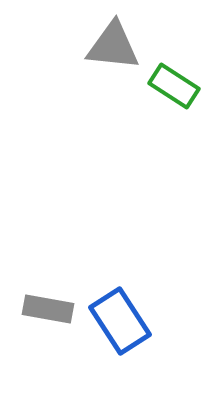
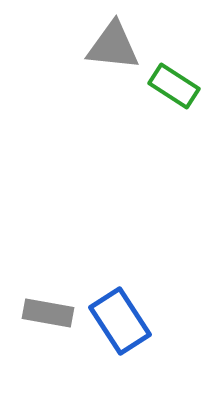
gray rectangle: moved 4 px down
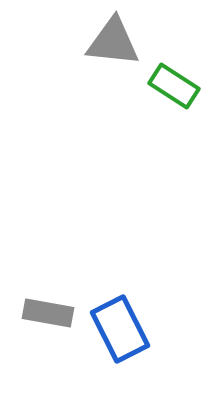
gray triangle: moved 4 px up
blue rectangle: moved 8 px down; rotated 6 degrees clockwise
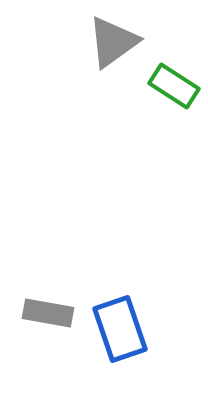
gray triangle: rotated 42 degrees counterclockwise
blue rectangle: rotated 8 degrees clockwise
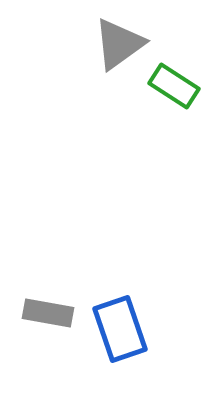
gray triangle: moved 6 px right, 2 px down
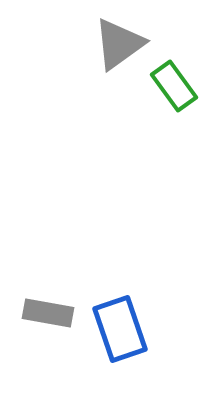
green rectangle: rotated 21 degrees clockwise
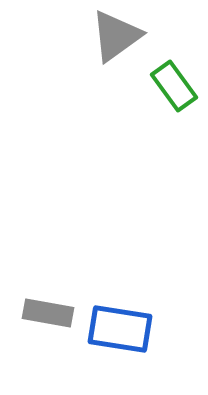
gray triangle: moved 3 px left, 8 px up
blue rectangle: rotated 62 degrees counterclockwise
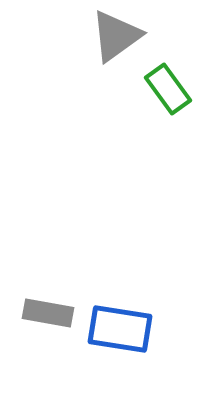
green rectangle: moved 6 px left, 3 px down
